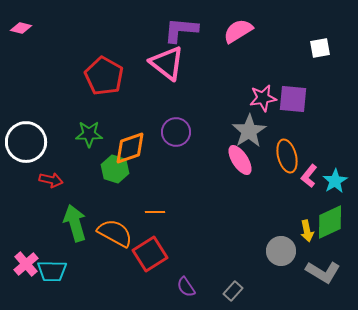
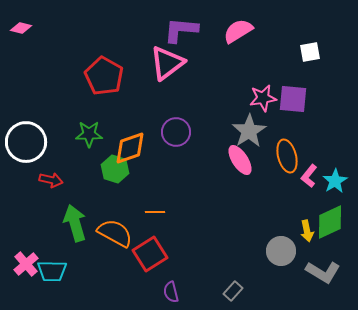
white square: moved 10 px left, 4 px down
pink triangle: rotated 45 degrees clockwise
purple semicircle: moved 15 px left, 5 px down; rotated 20 degrees clockwise
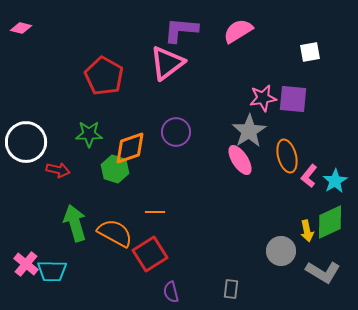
red arrow: moved 7 px right, 10 px up
pink cross: rotated 10 degrees counterclockwise
gray rectangle: moved 2 px left, 2 px up; rotated 36 degrees counterclockwise
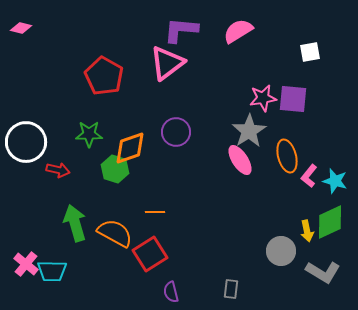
cyan star: rotated 25 degrees counterclockwise
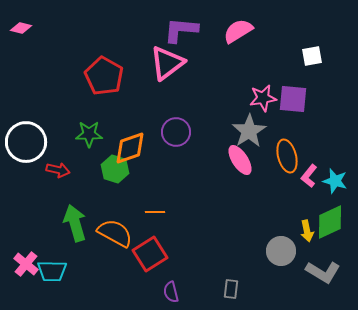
white square: moved 2 px right, 4 px down
